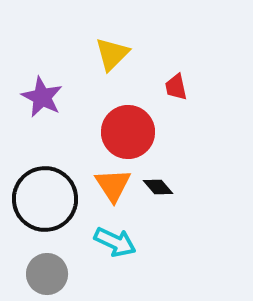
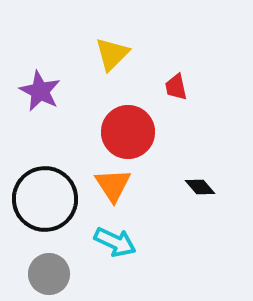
purple star: moved 2 px left, 6 px up
black diamond: moved 42 px right
gray circle: moved 2 px right
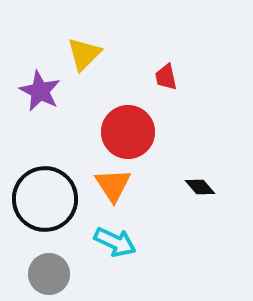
yellow triangle: moved 28 px left
red trapezoid: moved 10 px left, 10 px up
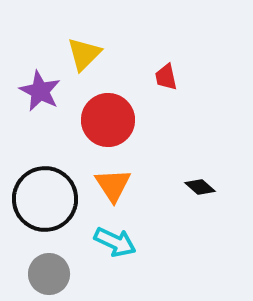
red circle: moved 20 px left, 12 px up
black diamond: rotated 8 degrees counterclockwise
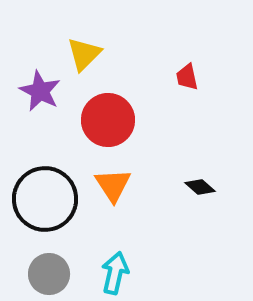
red trapezoid: moved 21 px right
cyan arrow: moved 31 px down; rotated 102 degrees counterclockwise
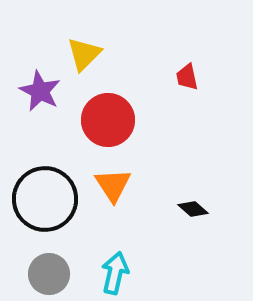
black diamond: moved 7 px left, 22 px down
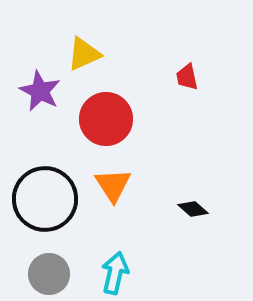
yellow triangle: rotated 21 degrees clockwise
red circle: moved 2 px left, 1 px up
